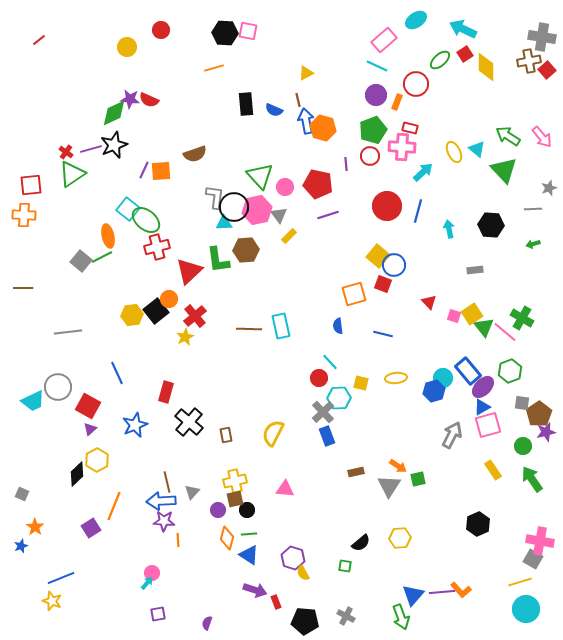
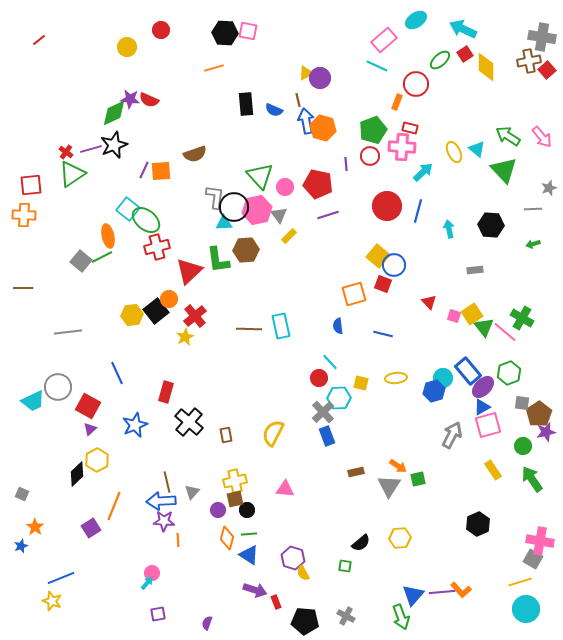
purple circle at (376, 95): moved 56 px left, 17 px up
green hexagon at (510, 371): moved 1 px left, 2 px down
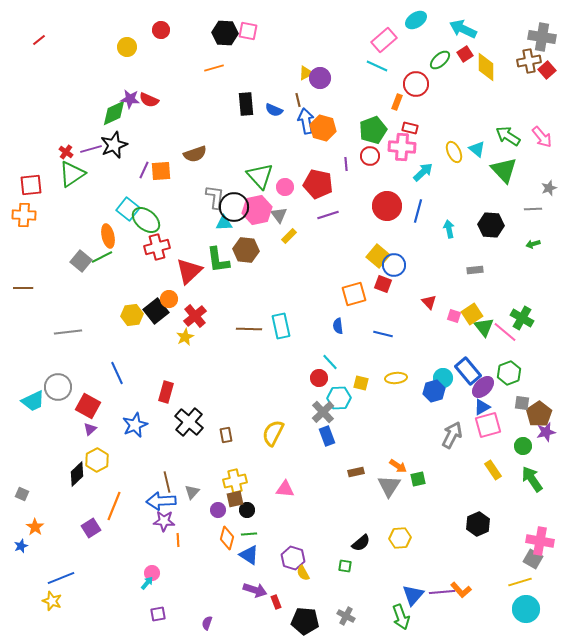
brown hexagon at (246, 250): rotated 10 degrees clockwise
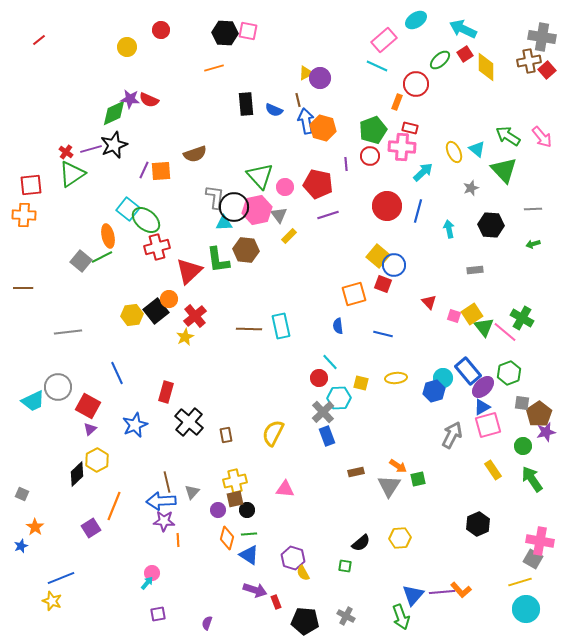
gray star at (549, 188): moved 78 px left
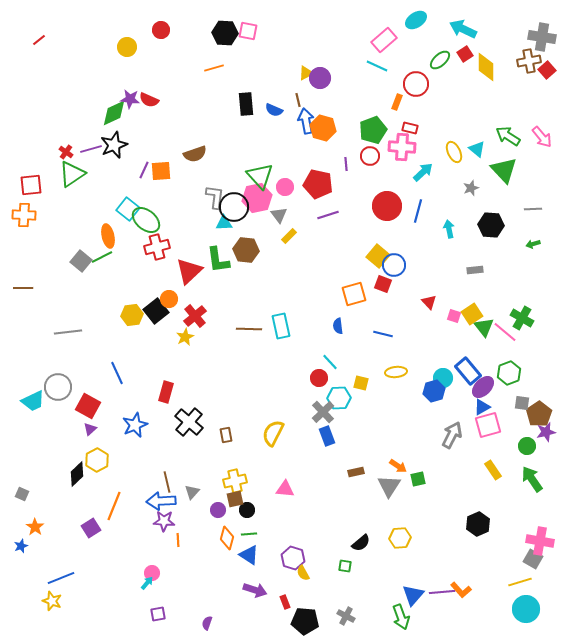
pink hexagon at (257, 210): moved 12 px up
yellow ellipse at (396, 378): moved 6 px up
green circle at (523, 446): moved 4 px right
red rectangle at (276, 602): moved 9 px right
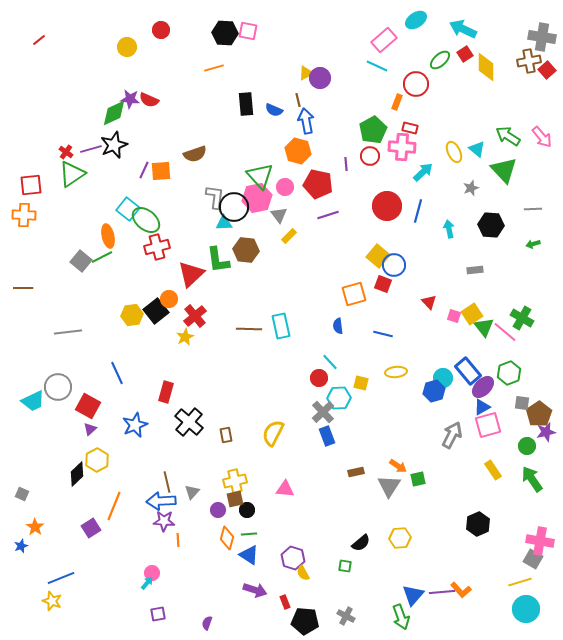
orange hexagon at (323, 128): moved 25 px left, 23 px down
green pentagon at (373, 130): rotated 8 degrees counterclockwise
red triangle at (189, 271): moved 2 px right, 3 px down
